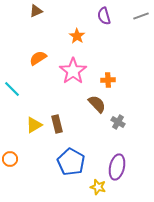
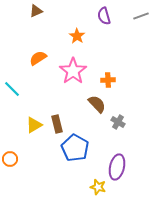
blue pentagon: moved 4 px right, 14 px up
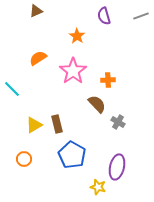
blue pentagon: moved 3 px left, 7 px down
orange circle: moved 14 px right
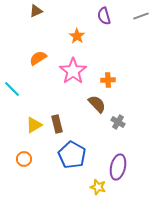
purple ellipse: moved 1 px right
